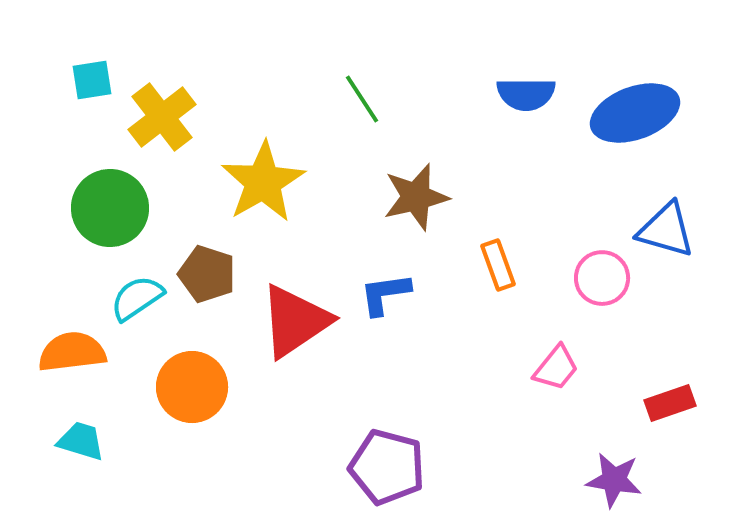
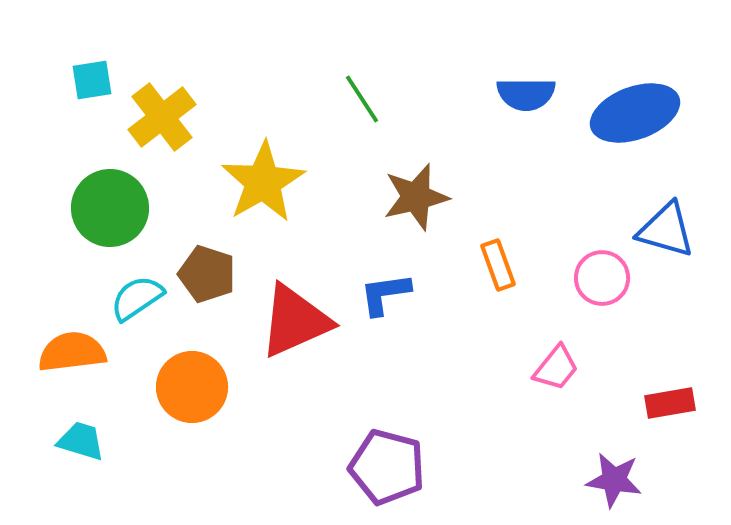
red triangle: rotated 10 degrees clockwise
red rectangle: rotated 9 degrees clockwise
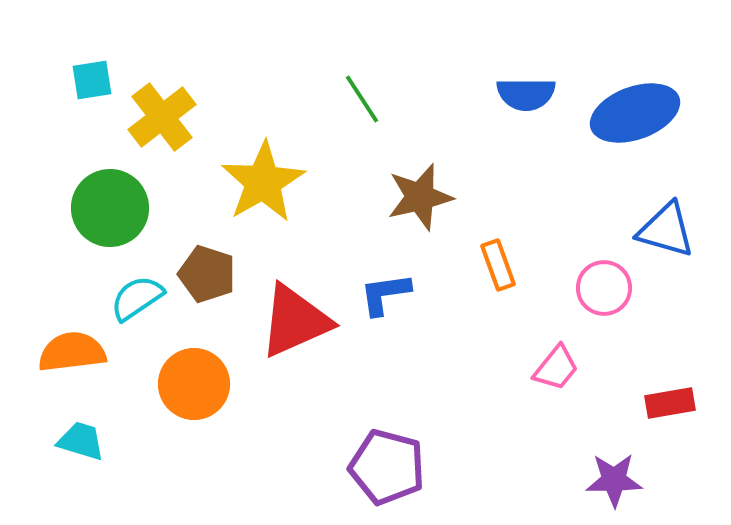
brown star: moved 4 px right
pink circle: moved 2 px right, 10 px down
orange circle: moved 2 px right, 3 px up
purple star: rotated 10 degrees counterclockwise
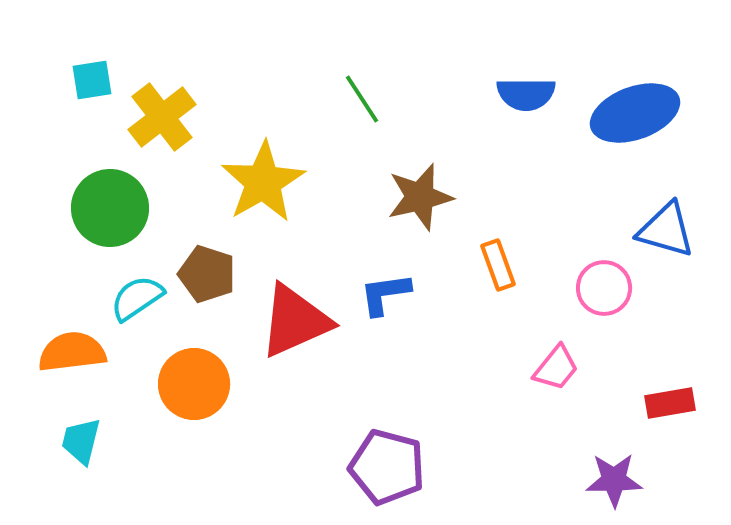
cyan trapezoid: rotated 93 degrees counterclockwise
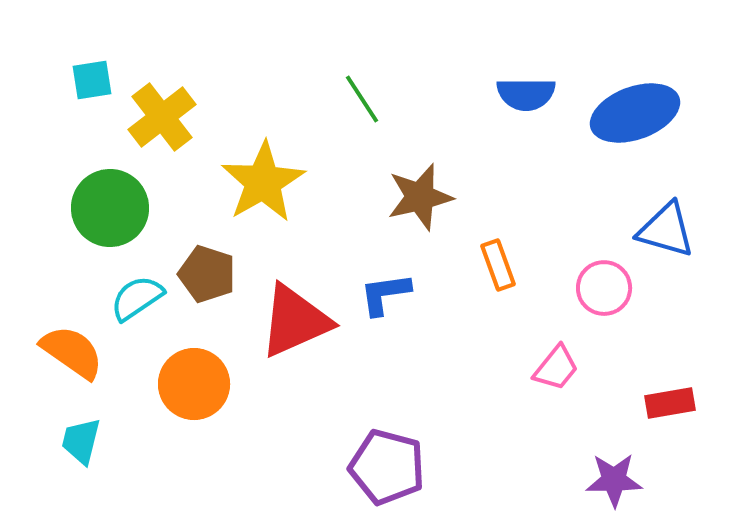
orange semicircle: rotated 42 degrees clockwise
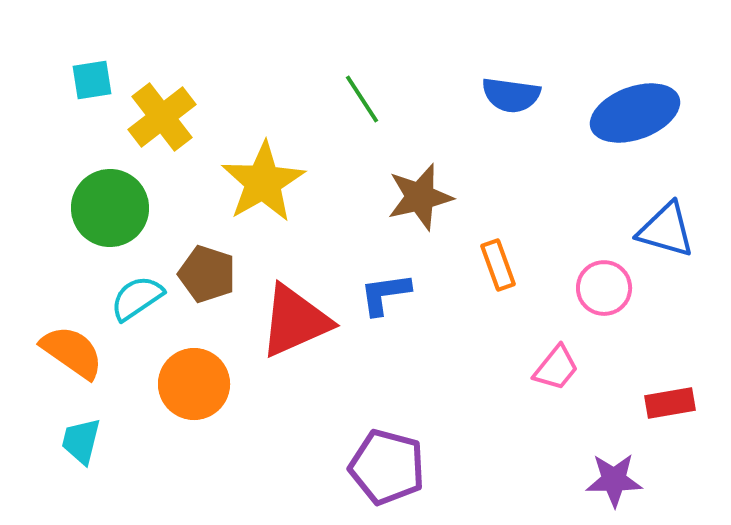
blue semicircle: moved 15 px left, 1 px down; rotated 8 degrees clockwise
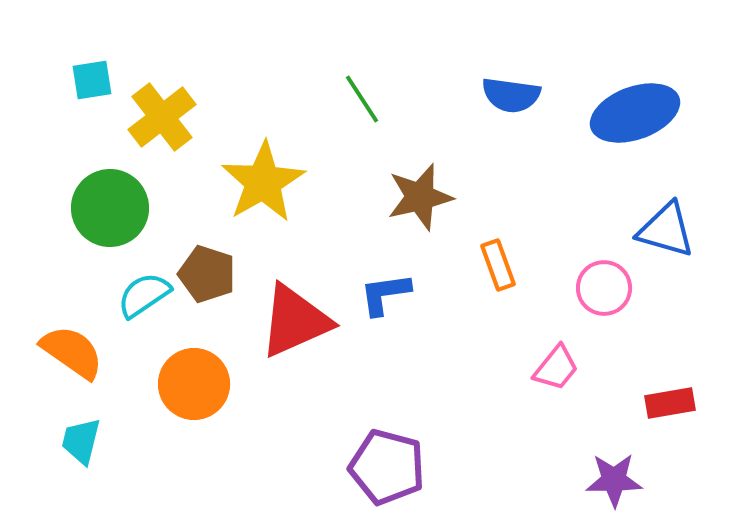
cyan semicircle: moved 7 px right, 3 px up
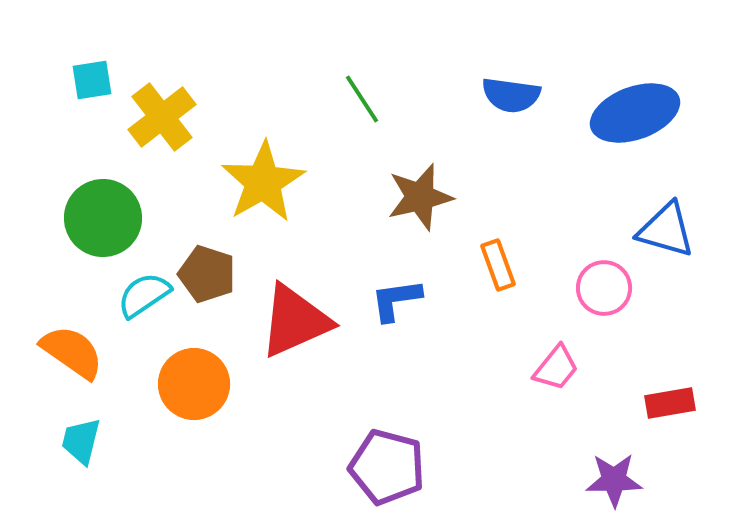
green circle: moved 7 px left, 10 px down
blue L-shape: moved 11 px right, 6 px down
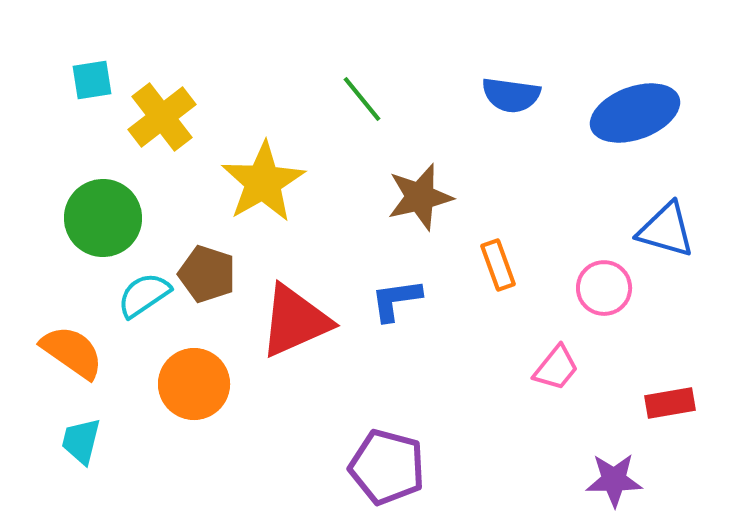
green line: rotated 6 degrees counterclockwise
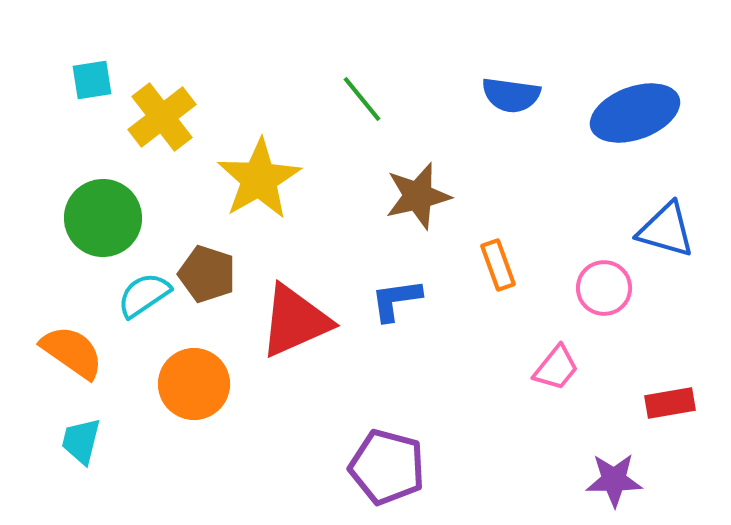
yellow star: moved 4 px left, 3 px up
brown star: moved 2 px left, 1 px up
